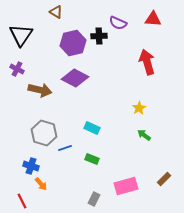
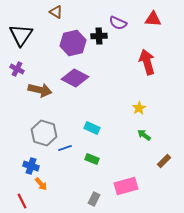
brown rectangle: moved 18 px up
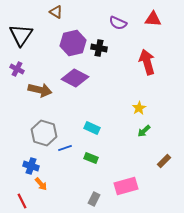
black cross: moved 12 px down; rotated 14 degrees clockwise
green arrow: moved 4 px up; rotated 80 degrees counterclockwise
green rectangle: moved 1 px left, 1 px up
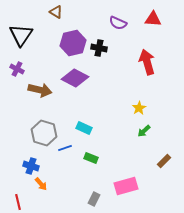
cyan rectangle: moved 8 px left
red line: moved 4 px left, 1 px down; rotated 14 degrees clockwise
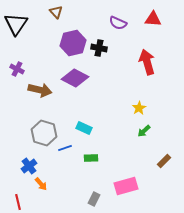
brown triangle: rotated 16 degrees clockwise
black triangle: moved 5 px left, 11 px up
green rectangle: rotated 24 degrees counterclockwise
blue cross: moved 2 px left; rotated 35 degrees clockwise
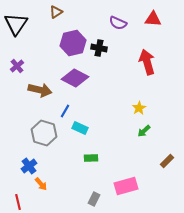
brown triangle: rotated 40 degrees clockwise
purple cross: moved 3 px up; rotated 24 degrees clockwise
cyan rectangle: moved 4 px left
blue line: moved 37 px up; rotated 40 degrees counterclockwise
brown rectangle: moved 3 px right
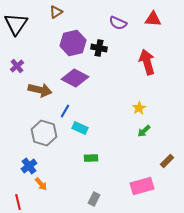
pink rectangle: moved 16 px right
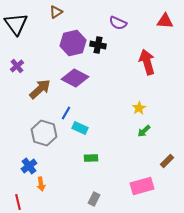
red triangle: moved 12 px right, 2 px down
black triangle: rotated 10 degrees counterclockwise
black cross: moved 1 px left, 3 px up
brown arrow: moved 1 px up; rotated 55 degrees counterclockwise
blue line: moved 1 px right, 2 px down
orange arrow: rotated 32 degrees clockwise
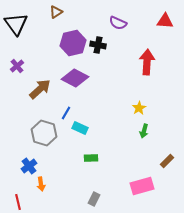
red arrow: rotated 20 degrees clockwise
green arrow: rotated 32 degrees counterclockwise
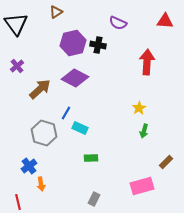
brown rectangle: moved 1 px left, 1 px down
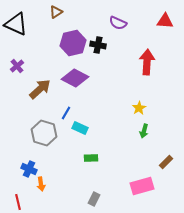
black triangle: rotated 30 degrees counterclockwise
blue cross: moved 3 px down; rotated 28 degrees counterclockwise
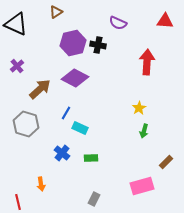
gray hexagon: moved 18 px left, 9 px up
blue cross: moved 33 px right, 16 px up; rotated 14 degrees clockwise
